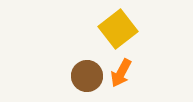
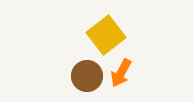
yellow square: moved 12 px left, 6 px down
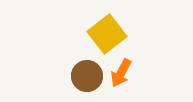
yellow square: moved 1 px right, 1 px up
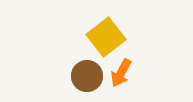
yellow square: moved 1 px left, 3 px down
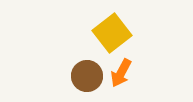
yellow square: moved 6 px right, 4 px up
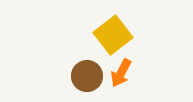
yellow square: moved 1 px right, 2 px down
